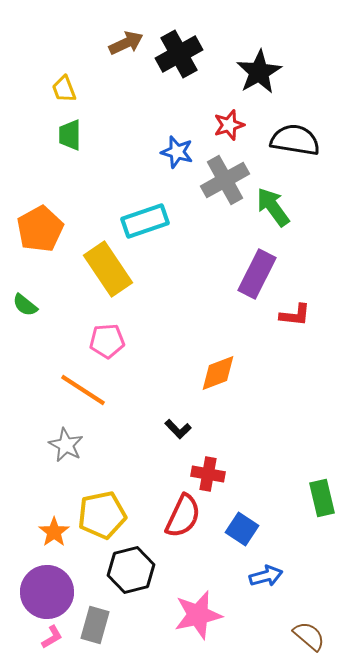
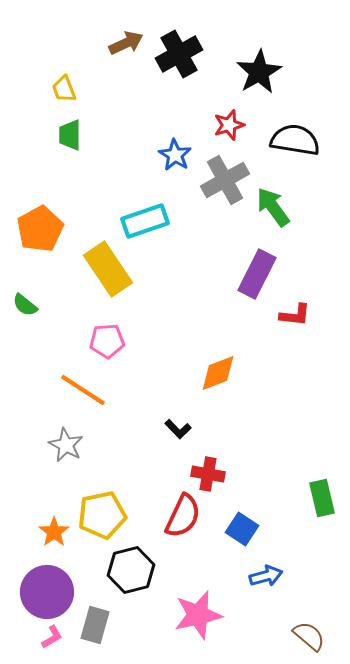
blue star: moved 2 px left, 3 px down; rotated 16 degrees clockwise
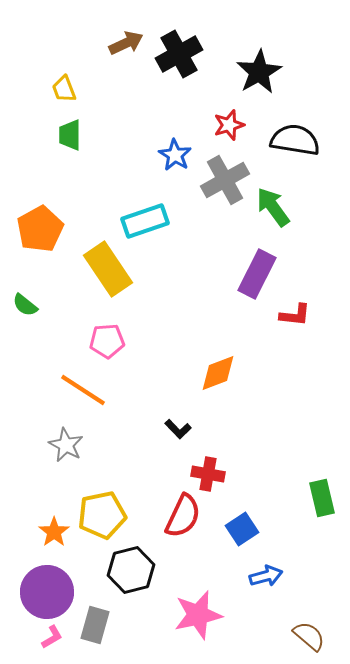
blue square: rotated 24 degrees clockwise
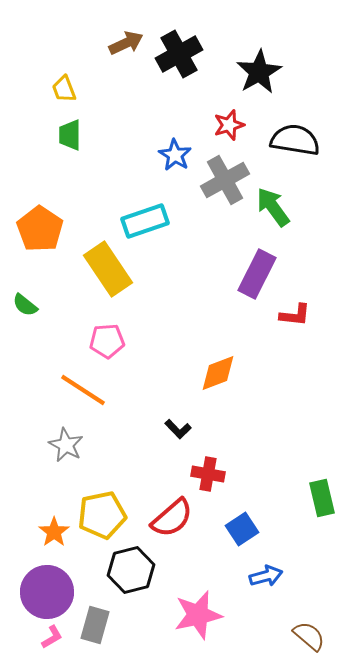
orange pentagon: rotated 9 degrees counterclockwise
red semicircle: moved 11 px left, 2 px down; rotated 24 degrees clockwise
